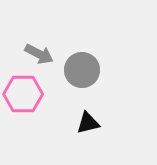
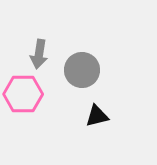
gray arrow: rotated 72 degrees clockwise
black triangle: moved 9 px right, 7 px up
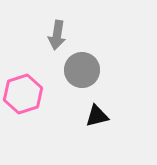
gray arrow: moved 18 px right, 19 px up
pink hexagon: rotated 18 degrees counterclockwise
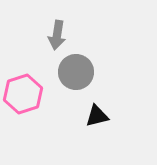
gray circle: moved 6 px left, 2 px down
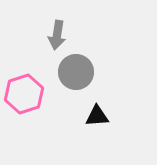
pink hexagon: moved 1 px right
black triangle: rotated 10 degrees clockwise
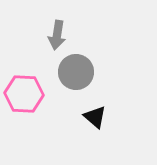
pink hexagon: rotated 21 degrees clockwise
black triangle: moved 2 px left, 1 px down; rotated 45 degrees clockwise
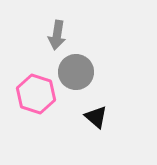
pink hexagon: moved 12 px right; rotated 15 degrees clockwise
black triangle: moved 1 px right
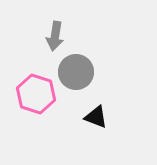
gray arrow: moved 2 px left, 1 px down
black triangle: rotated 20 degrees counterclockwise
